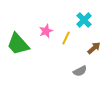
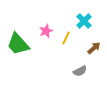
cyan cross: moved 1 px down
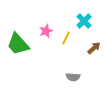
gray semicircle: moved 7 px left, 6 px down; rotated 32 degrees clockwise
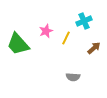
cyan cross: rotated 21 degrees clockwise
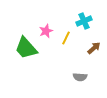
green trapezoid: moved 8 px right, 4 px down
gray semicircle: moved 7 px right
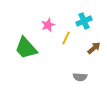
pink star: moved 2 px right, 6 px up
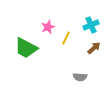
cyan cross: moved 7 px right, 4 px down
pink star: moved 2 px down
green trapezoid: rotated 20 degrees counterclockwise
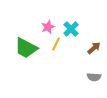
cyan cross: moved 20 px left, 4 px down; rotated 21 degrees counterclockwise
yellow line: moved 10 px left, 6 px down
gray semicircle: moved 14 px right
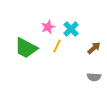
yellow line: moved 1 px right, 2 px down
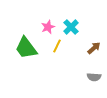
cyan cross: moved 2 px up
green trapezoid: rotated 25 degrees clockwise
